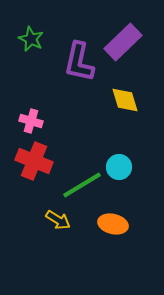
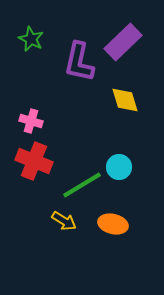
yellow arrow: moved 6 px right, 1 px down
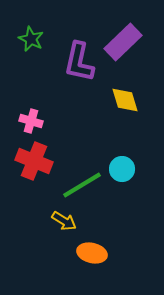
cyan circle: moved 3 px right, 2 px down
orange ellipse: moved 21 px left, 29 px down
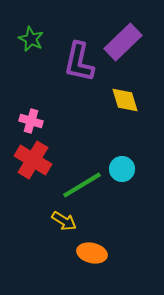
red cross: moved 1 px left, 1 px up; rotated 9 degrees clockwise
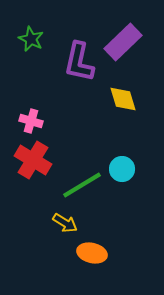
yellow diamond: moved 2 px left, 1 px up
yellow arrow: moved 1 px right, 2 px down
